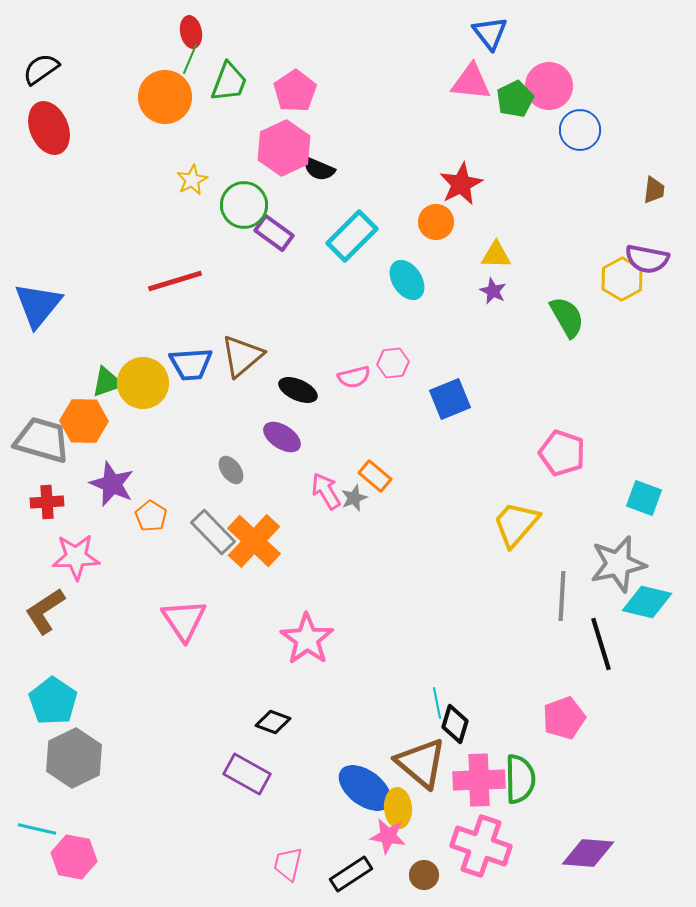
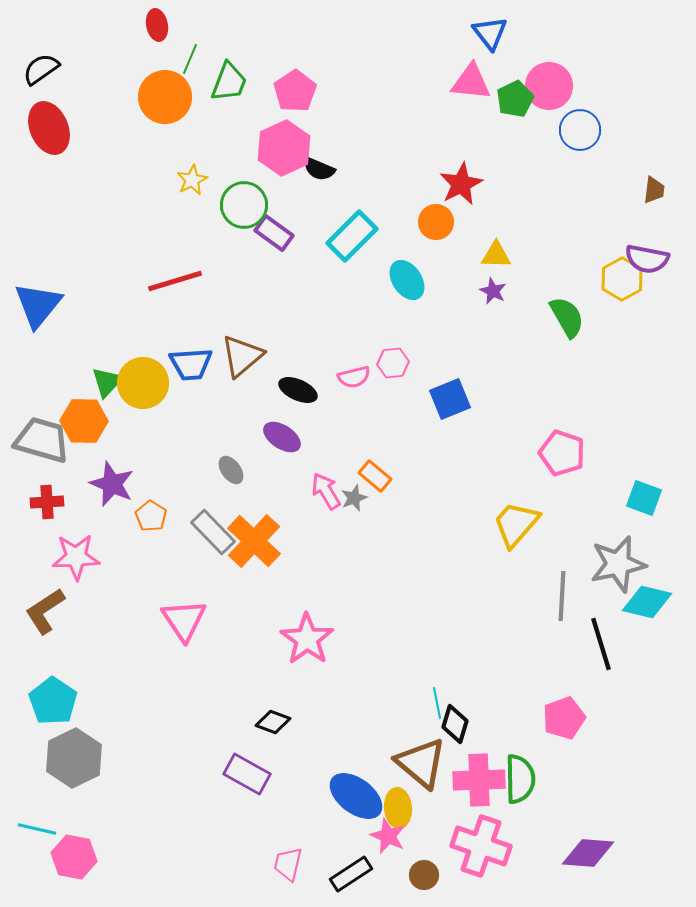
red ellipse at (191, 32): moved 34 px left, 7 px up
green triangle at (107, 382): rotated 28 degrees counterclockwise
blue ellipse at (365, 788): moved 9 px left, 8 px down
pink star at (388, 836): rotated 15 degrees clockwise
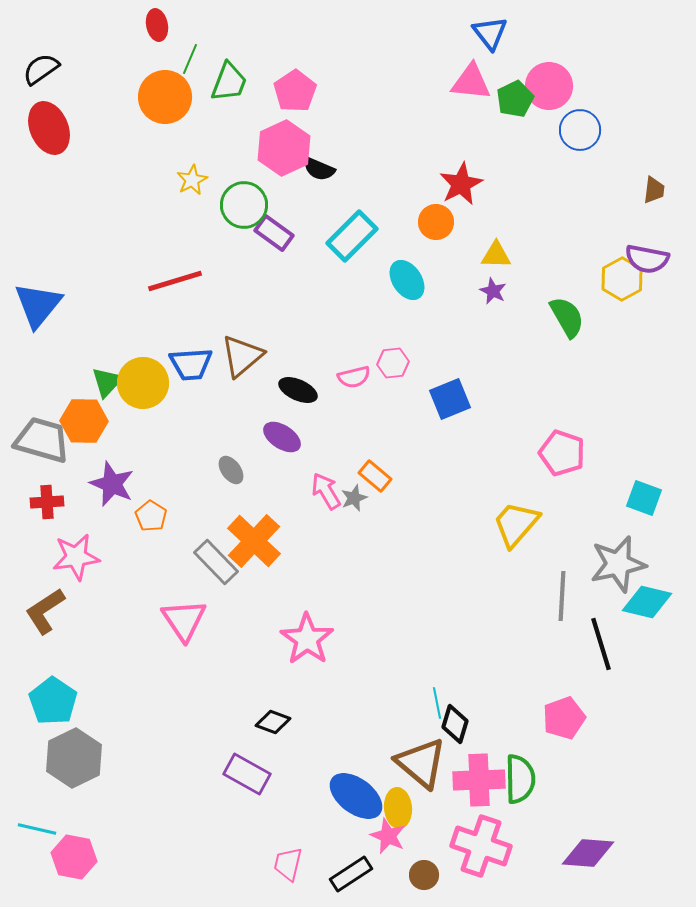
gray rectangle at (213, 532): moved 3 px right, 30 px down
pink star at (76, 557): rotated 6 degrees counterclockwise
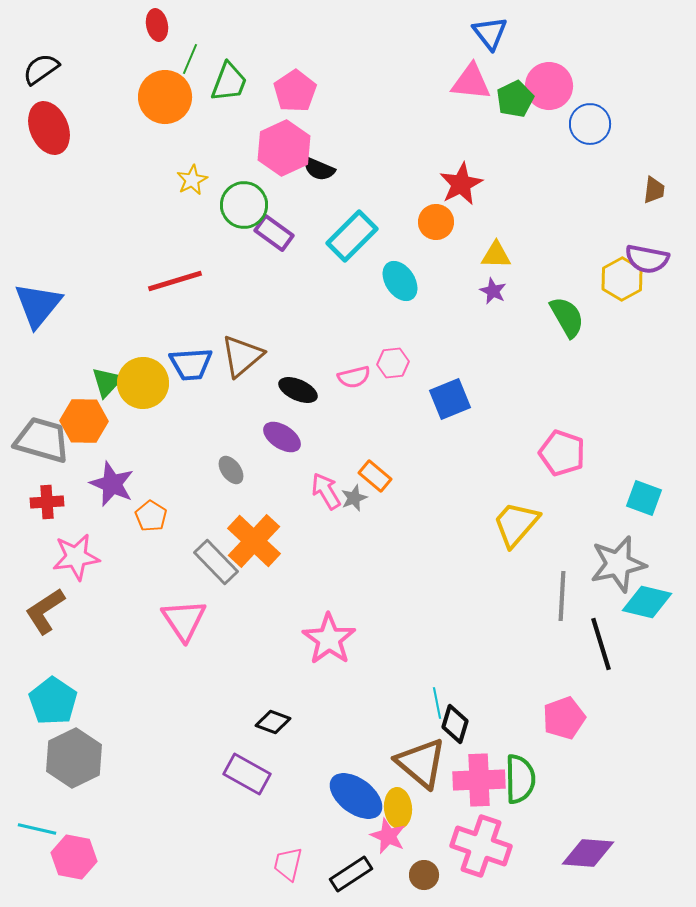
blue circle at (580, 130): moved 10 px right, 6 px up
cyan ellipse at (407, 280): moved 7 px left, 1 px down
pink star at (307, 639): moved 22 px right
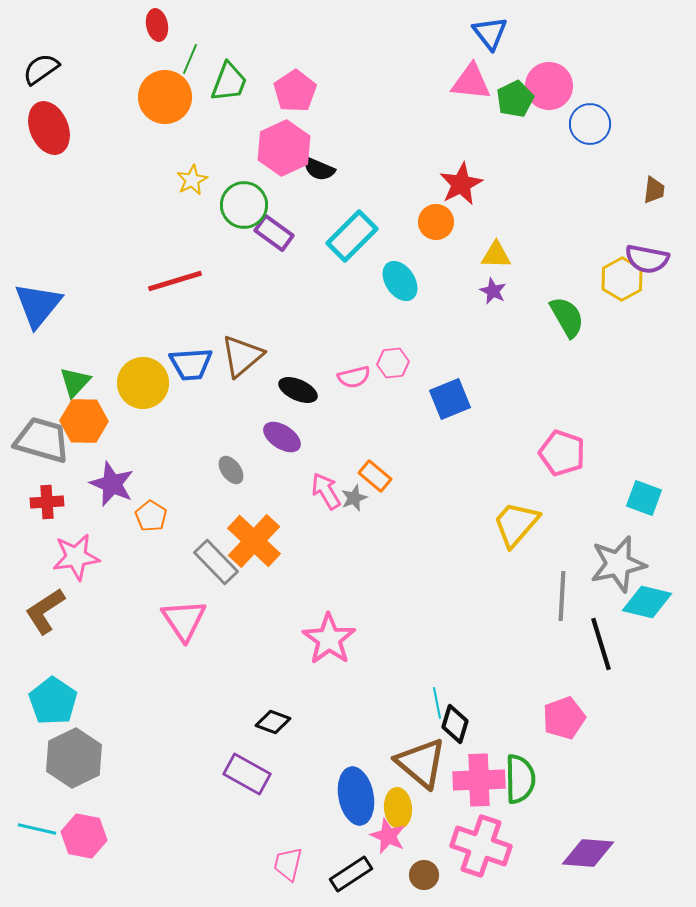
green triangle at (107, 382): moved 32 px left
blue ellipse at (356, 796): rotated 42 degrees clockwise
pink hexagon at (74, 857): moved 10 px right, 21 px up
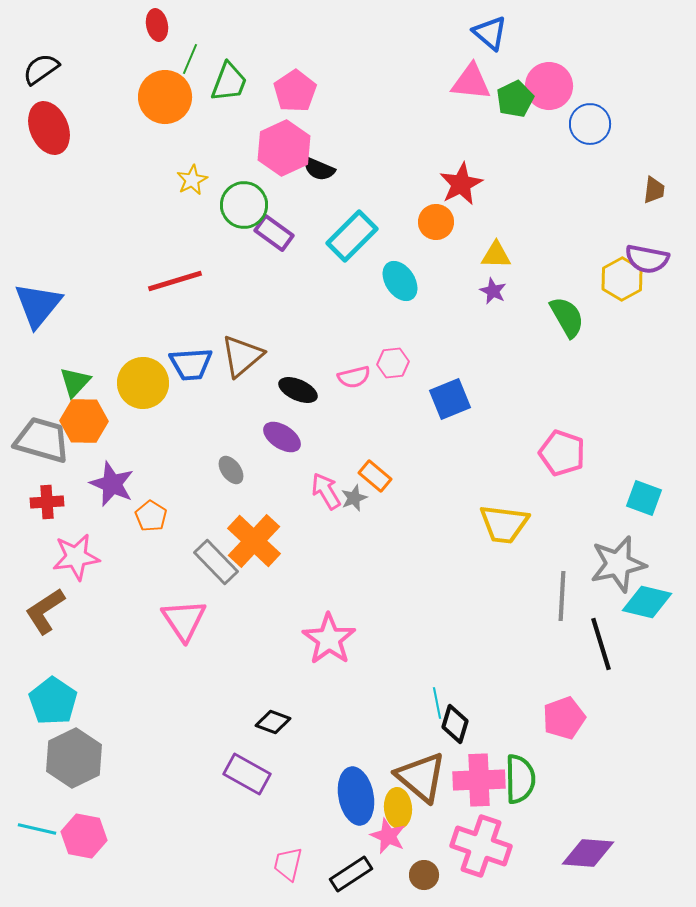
blue triangle at (490, 33): rotated 12 degrees counterclockwise
yellow trapezoid at (516, 524): moved 12 px left; rotated 124 degrees counterclockwise
brown triangle at (421, 763): moved 14 px down
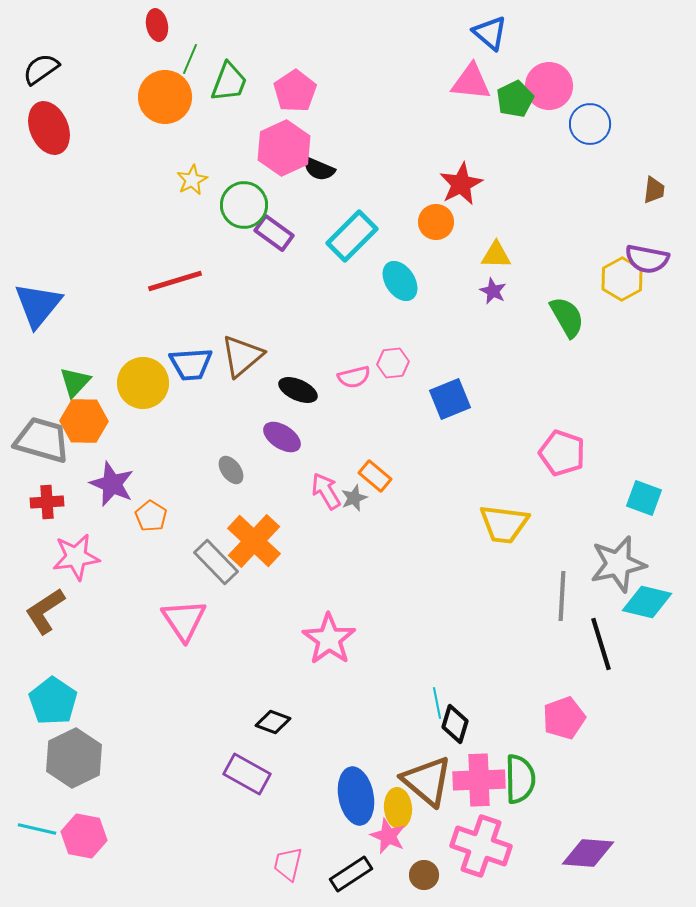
brown triangle at (421, 777): moved 6 px right, 4 px down
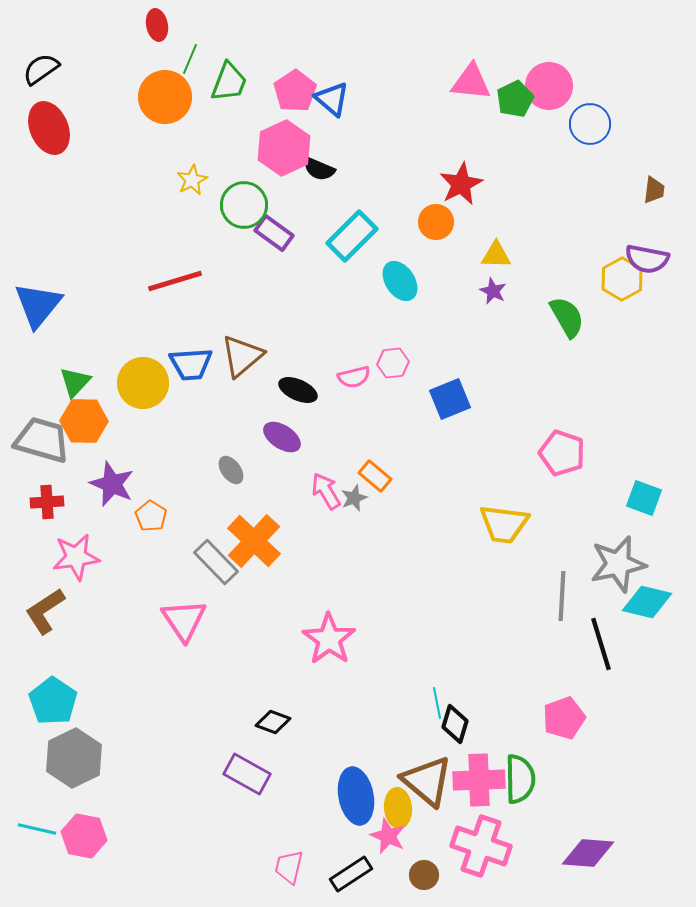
blue triangle at (490, 33): moved 158 px left, 66 px down
pink trapezoid at (288, 864): moved 1 px right, 3 px down
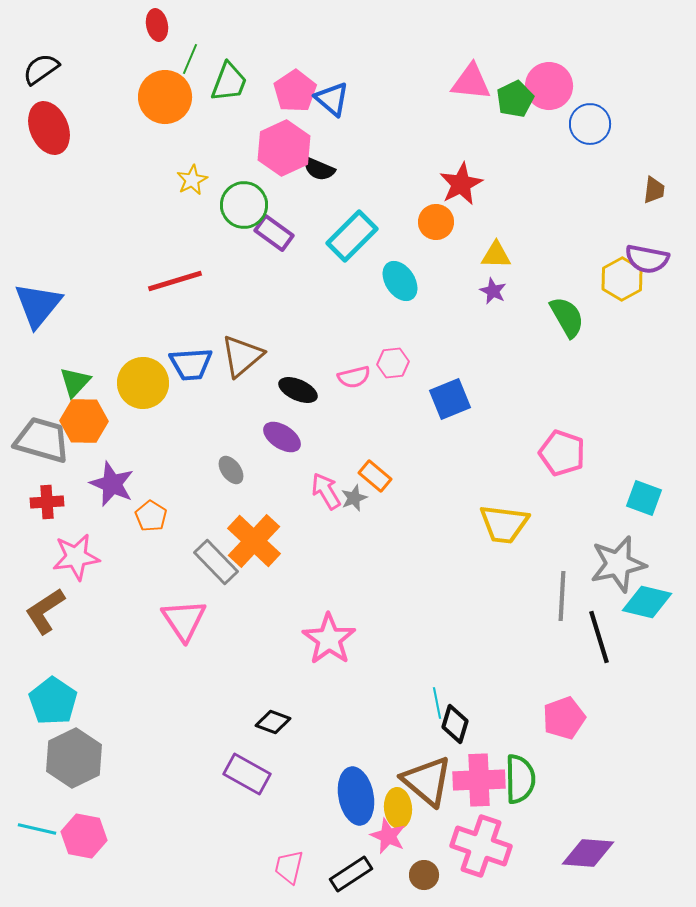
black line at (601, 644): moved 2 px left, 7 px up
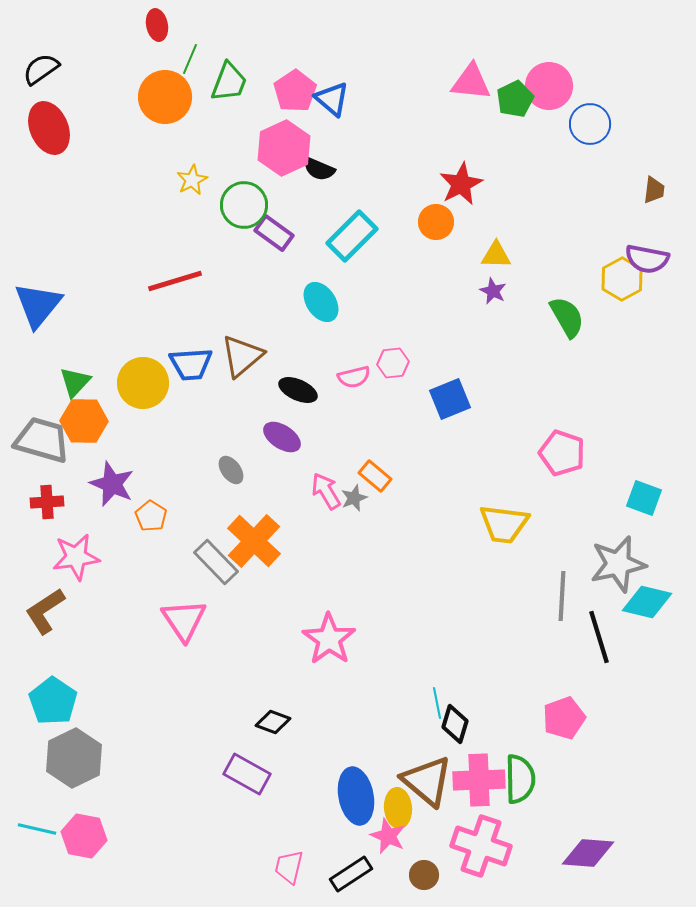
cyan ellipse at (400, 281): moved 79 px left, 21 px down
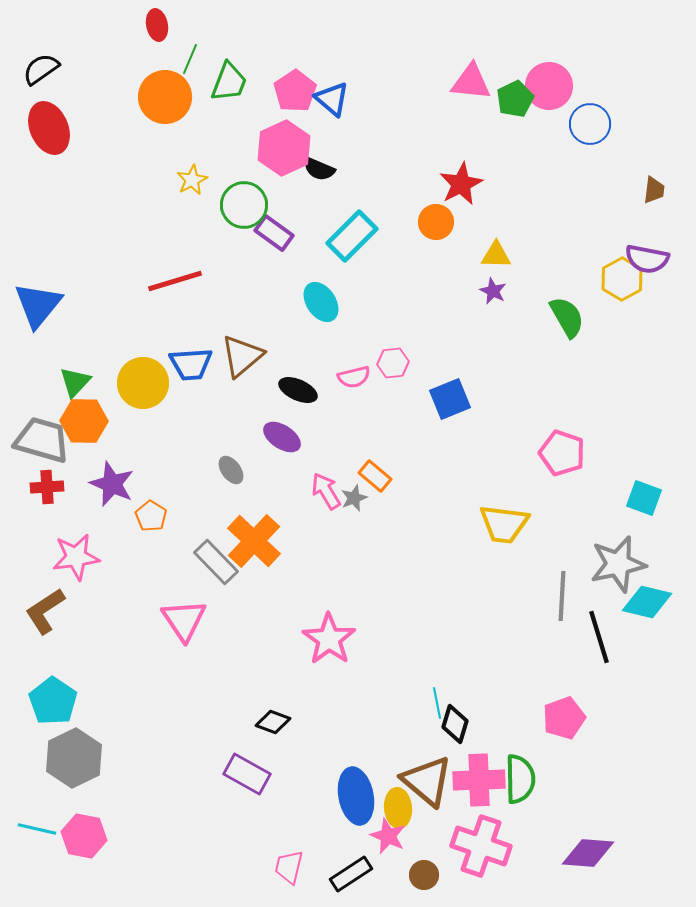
red cross at (47, 502): moved 15 px up
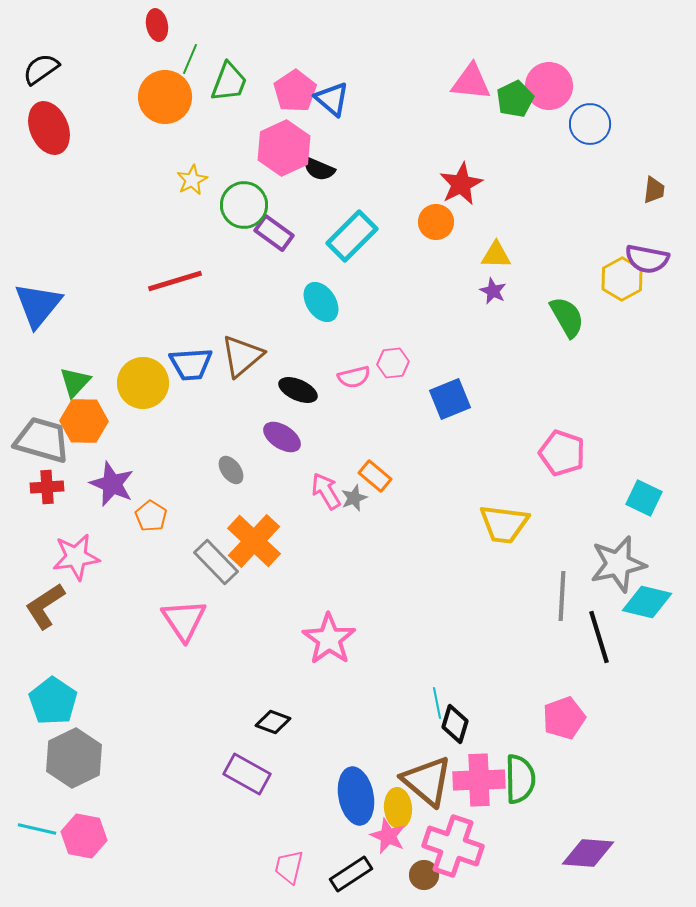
cyan square at (644, 498): rotated 6 degrees clockwise
brown L-shape at (45, 611): moved 5 px up
pink cross at (481, 846): moved 28 px left
